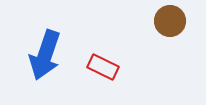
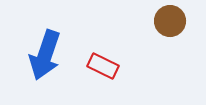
red rectangle: moved 1 px up
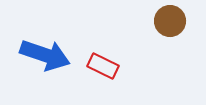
blue arrow: rotated 90 degrees counterclockwise
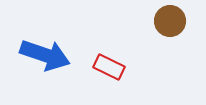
red rectangle: moved 6 px right, 1 px down
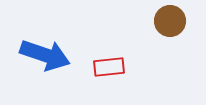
red rectangle: rotated 32 degrees counterclockwise
